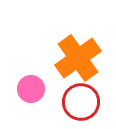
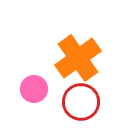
pink circle: moved 3 px right
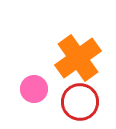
red circle: moved 1 px left
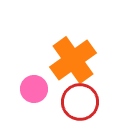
orange cross: moved 5 px left, 2 px down
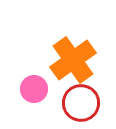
red circle: moved 1 px right, 1 px down
